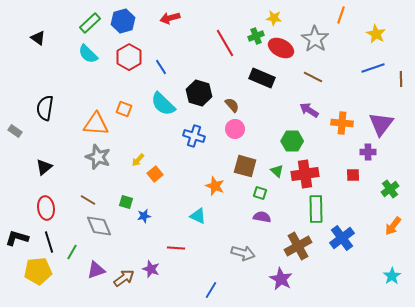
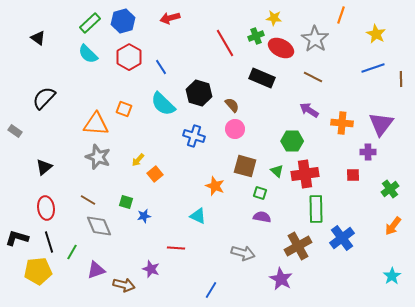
black semicircle at (45, 108): moved 1 px left, 10 px up; rotated 35 degrees clockwise
brown arrow at (124, 278): moved 7 px down; rotated 50 degrees clockwise
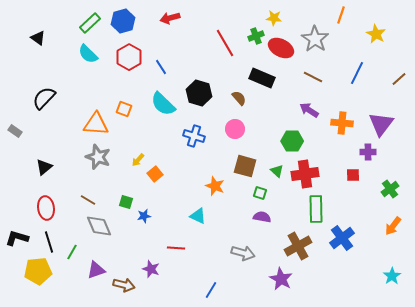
blue line at (373, 68): moved 16 px left, 5 px down; rotated 45 degrees counterclockwise
brown line at (401, 79): moved 2 px left; rotated 49 degrees clockwise
brown semicircle at (232, 105): moved 7 px right, 7 px up
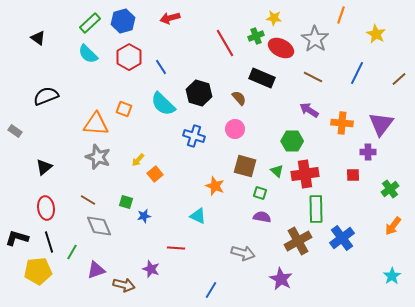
black semicircle at (44, 98): moved 2 px right, 2 px up; rotated 25 degrees clockwise
brown cross at (298, 246): moved 5 px up
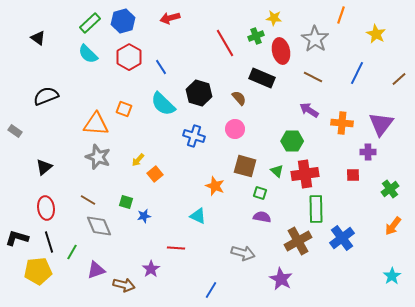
red ellipse at (281, 48): moved 3 px down; rotated 50 degrees clockwise
purple star at (151, 269): rotated 18 degrees clockwise
